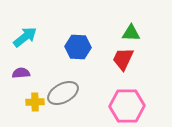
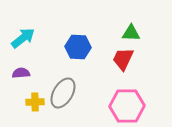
cyan arrow: moved 2 px left, 1 px down
gray ellipse: rotated 32 degrees counterclockwise
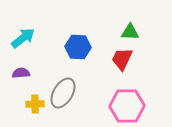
green triangle: moved 1 px left, 1 px up
red trapezoid: moved 1 px left
yellow cross: moved 2 px down
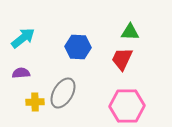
yellow cross: moved 2 px up
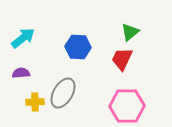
green triangle: rotated 42 degrees counterclockwise
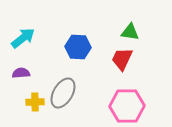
green triangle: rotated 48 degrees clockwise
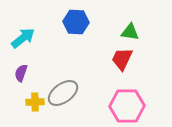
blue hexagon: moved 2 px left, 25 px up
purple semicircle: rotated 66 degrees counterclockwise
gray ellipse: rotated 24 degrees clockwise
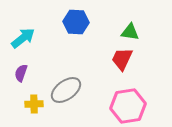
gray ellipse: moved 3 px right, 3 px up
yellow cross: moved 1 px left, 2 px down
pink hexagon: moved 1 px right; rotated 8 degrees counterclockwise
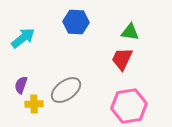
purple semicircle: moved 12 px down
pink hexagon: moved 1 px right
